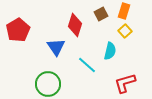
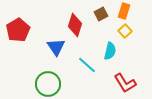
red L-shape: rotated 105 degrees counterclockwise
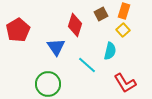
yellow square: moved 2 px left, 1 px up
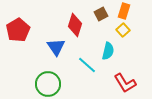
cyan semicircle: moved 2 px left
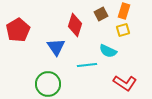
yellow square: rotated 24 degrees clockwise
cyan semicircle: rotated 102 degrees clockwise
cyan line: rotated 48 degrees counterclockwise
red L-shape: rotated 25 degrees counterclockwise
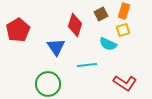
cyan semicircle: moved 7 px up
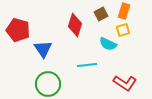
red pentagon: rotated 25 degrees counterclockwise
blue triangle: moved 13 px left, 2 px down
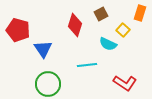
orange rectangle: moved 16 px right, 2 px down
yellow square: rotated 32 degrees counterclockwise
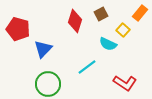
orange rectangle: rotated 21 degrees clockwise
red diamond: moved 4 px up
red pentagon: moved 1 px up
blue triangle: rotated 18 degrees clockwise
cyan line: moved 2 px down; rotated 30 degrees counterclockwise
